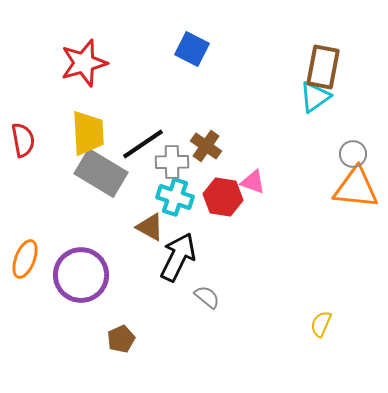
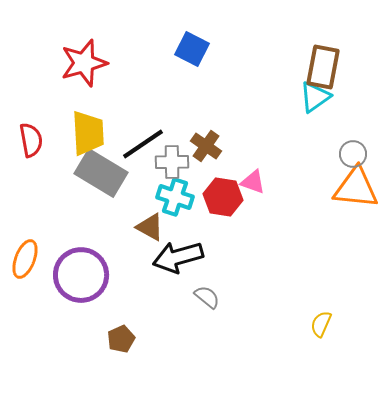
red semicircle: moved 8 px right
black arrow: rotated 132 degrees counterclockwise
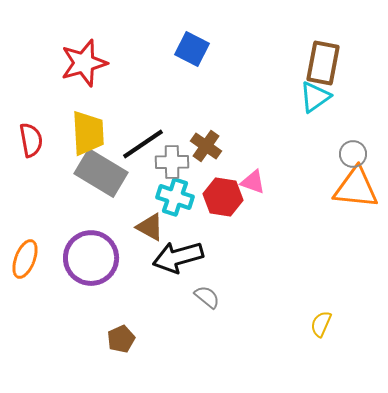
brown rectangle: moved 4 px up
purple circle: moved 10 px right, 17 px up
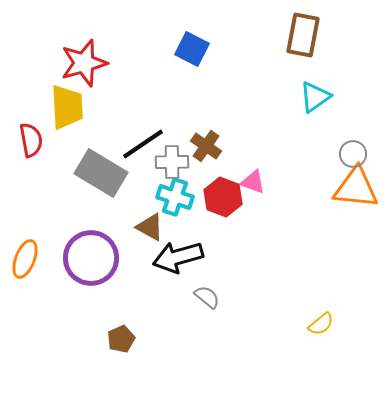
brown rectangle: moved 20 px left, 28 px up
yellow trapezoid: moved 21 px left, 26 px up
red hexagon: rotated 12 degrees clockwise
yellow semicircle: rotated 152 degrees counterclockwise
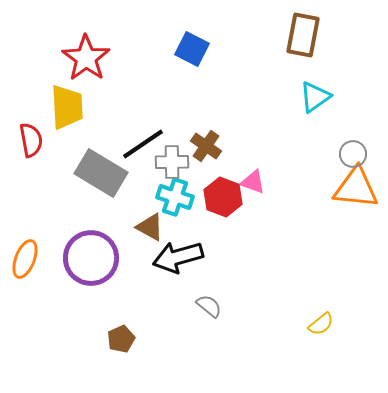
red star: moved 2 px right, 5 px up; rotated 21 degrees counterclockwise
gray semicircle: moved 2 px right, 9 px down
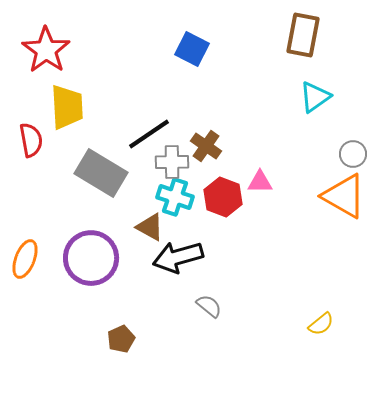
red star: moved 40 px left, 8 px up
black line: moved 6 px right, 10 px up
pink triangle: moved 7 px right; rotated 20 degrees counterclockwise
orange triangle: moved 12 px left, 8 px down; rotated 24 degrees clockwise
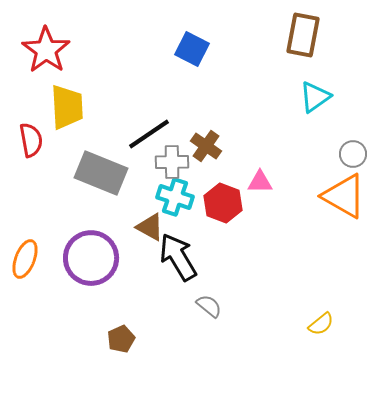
gray rectangle: rotated 9 degrees counterclockwise
red hexagon: moved 6 px down
black arrow: rotated 75 degrees clockwise
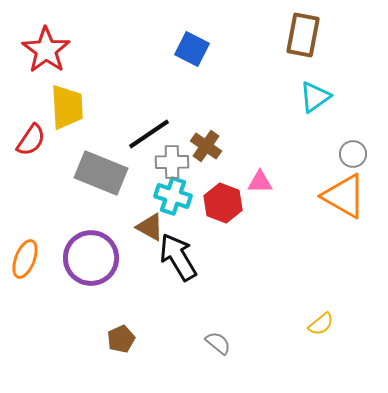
red semicircle: rotated 44 degrees clockwise
cyan cross: moved 2 px left, 1 px up
gray semicircle: moved 9 px right, 37 px down
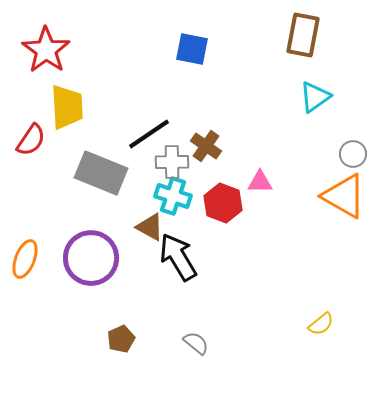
blue square: rotated 16 degrees counterclockwise
gray semicircle: moved 22 px left
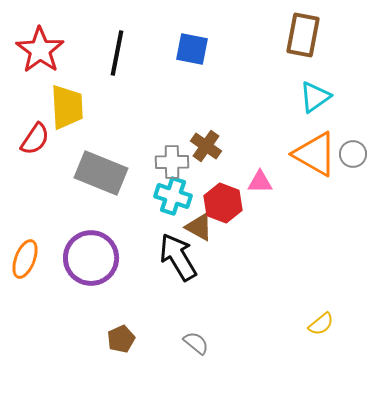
red star: moved 6 px left
black line: moved 32 px left, 81 px up; rotated 45 degrees counterclockwise
red semicircle: moved 4 px right, 1 px up
orange triangle: moved 29 px left, 42 px up
brown triangle: moved 49 px right
